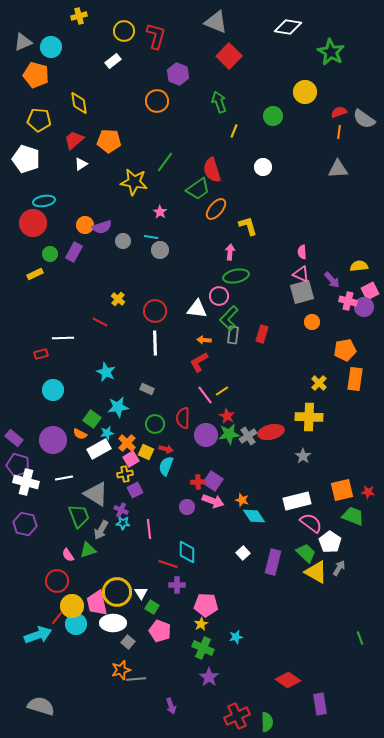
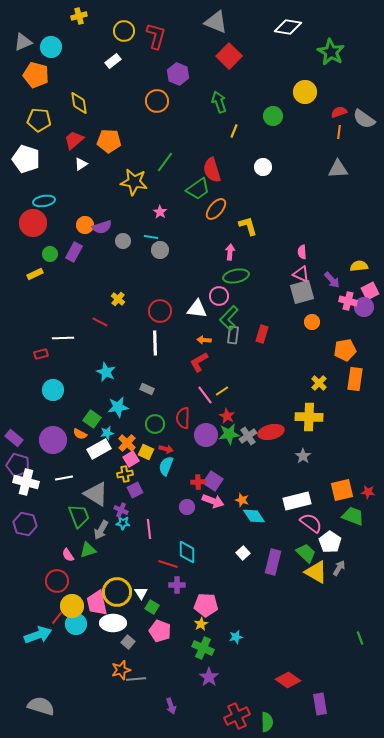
red circle at (155, 311): moved 5 px right
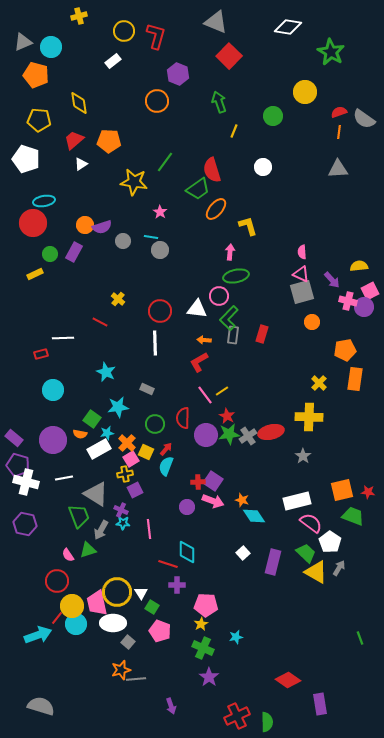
orange semicircle at (80, 434): rotated 16 degrees counterclockwise
red arrow at (166, 449): rotated 64 degrees counterclockwise
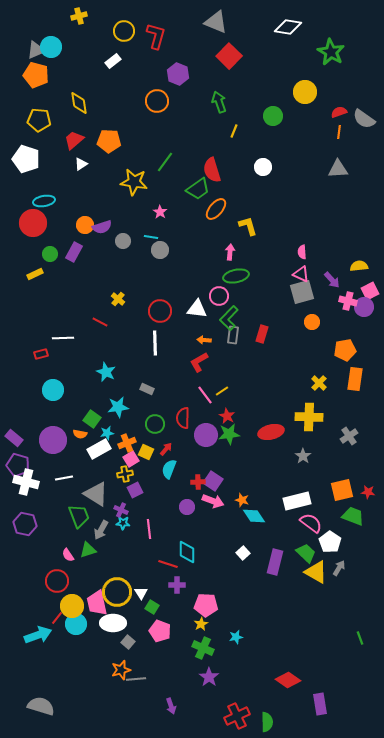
gray triangle at (23, 42): moved 13 px right, 8 px down
gray cross at (248, 436): moved 101 px right
orange cross at (127, 443): rotated 24 degrees clockwise
cyan semicircle at (166, 466): moved 3 px right, 3 px down
purple rectangle at (273, 562): moved 2 px right
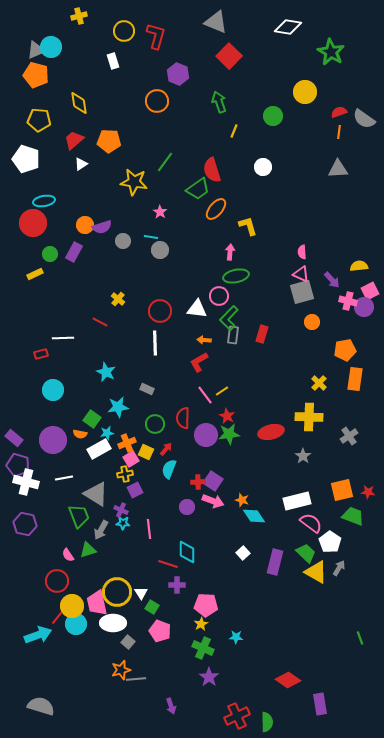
white rectangle at (113, 61): rotated 70 degrees counterclockwise
cyan star at (236, 637): rotated 16 degrees clockwise
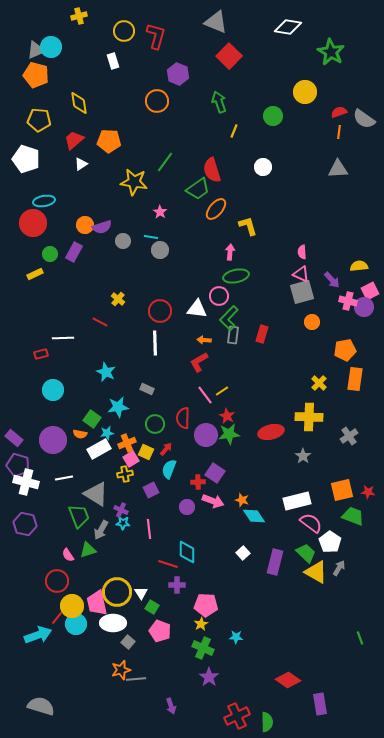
purple square at (213, 481): moved 2 px right, 8 px up
purple square at (135, 490): moved 16 px right
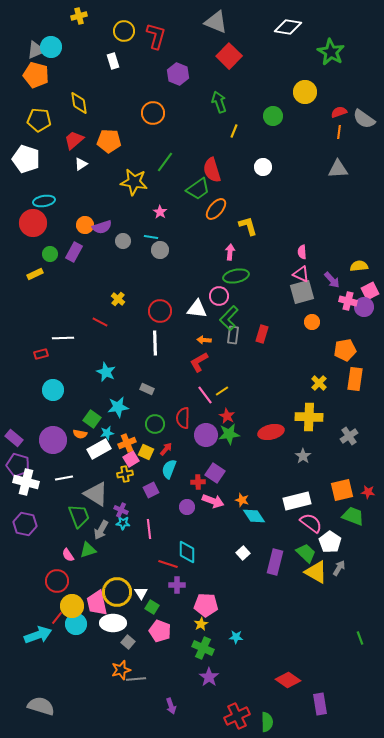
orange circle at (157, 101): moved 4 px left, 12 px down
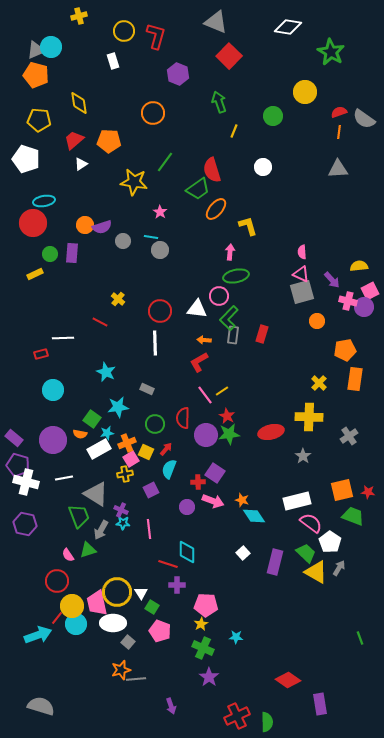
purple rectangle at (74, 252): moved 2 px left, 1 px down; rotated 24 degrees counterclockwise
orange circle at (312, 322): moved 5 px right, 1 px up
